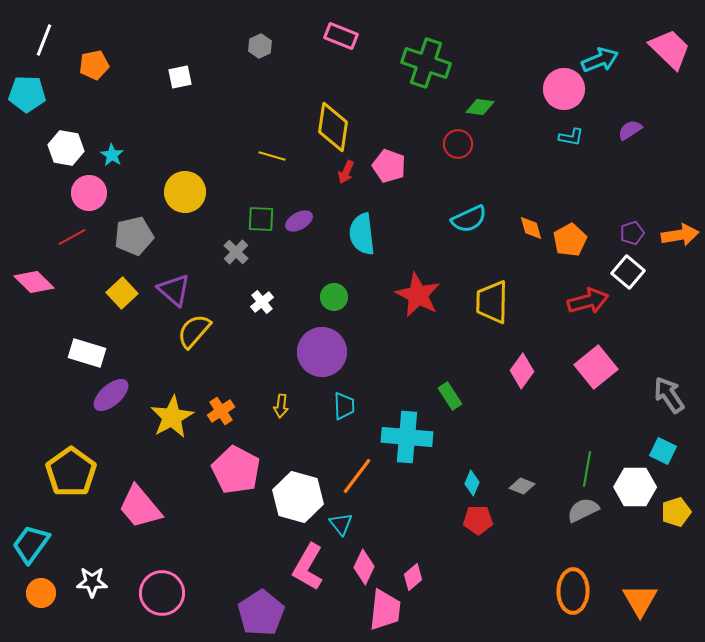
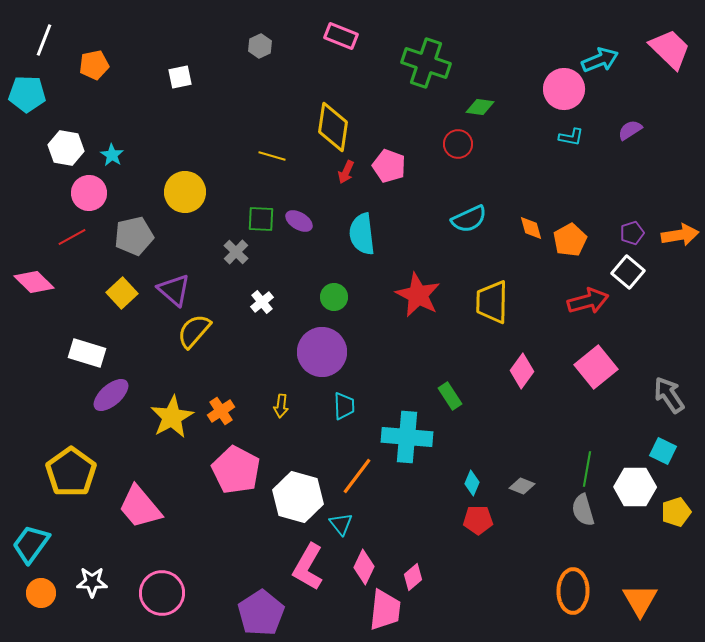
purple ellipse at (299, 221): rotated 60 degrees clockwise
gray semicircle at (583, 510): rotated 80 degrees counterclockwise
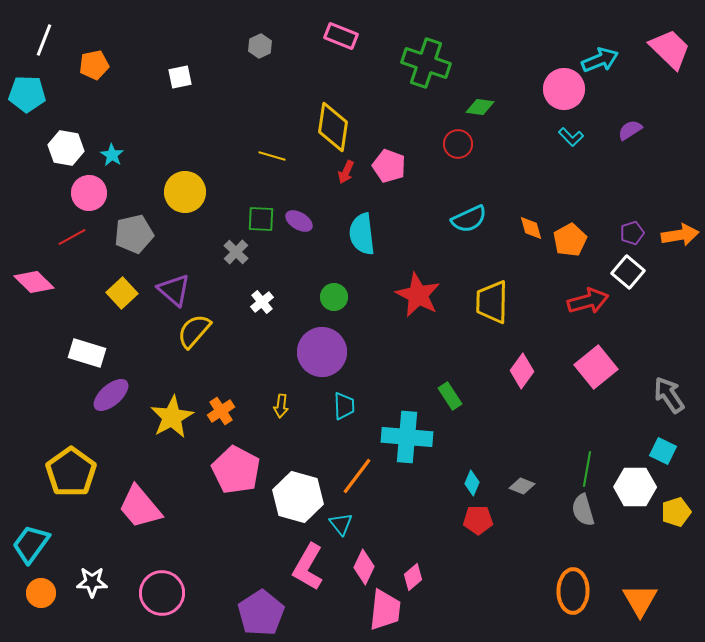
cyan L-shape at (571, 137): rotated 35 degrees clockwise
gray pentagon at (134, 236): moved 2 px up
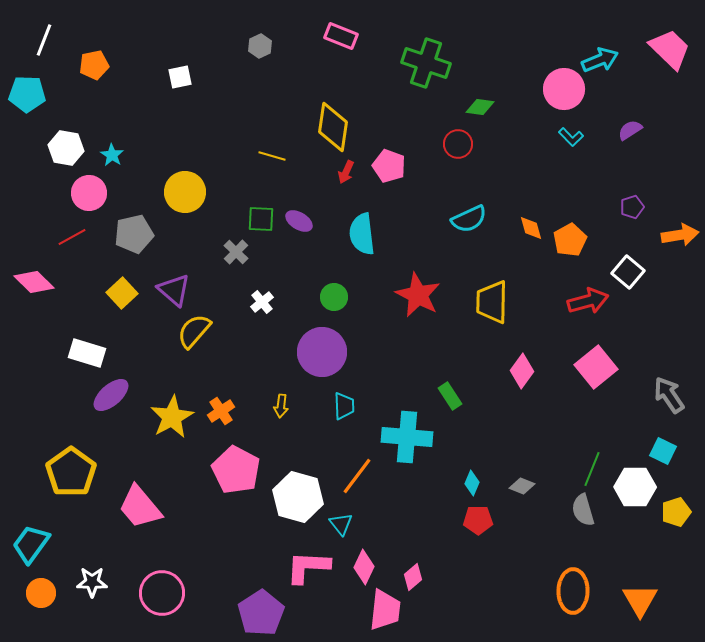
purple pentagon at (632, 233): moved 26 px up
green line at (587, 469): moved 5 px right; rotated 12 degrees clockwise
pink L-shape at (308, 567): rotated 63 degrees clockwise
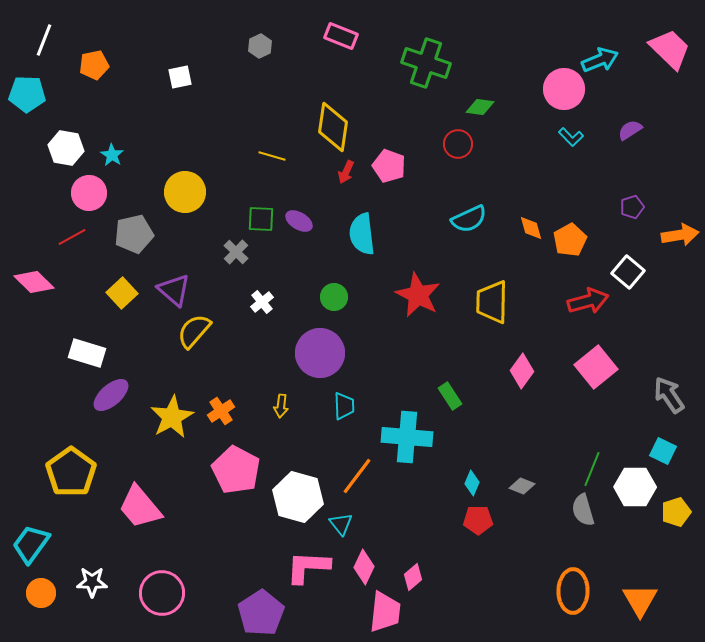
purple circle at (322, 352): moved 2 px left, 1 px down
pink trapezoid at (385, 610): moved 2 px down
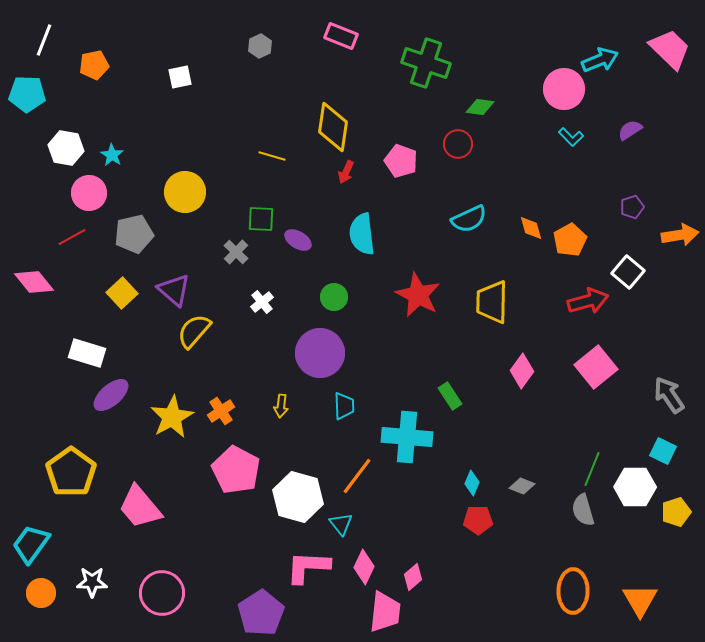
pink pentagon at (389, 166): moved 12 px right, 5 px up
purple ellipse at (299, 221): moved 1 px left, 19 px down
pink diamond at (34, 282): rotated 6 degrees clockwise
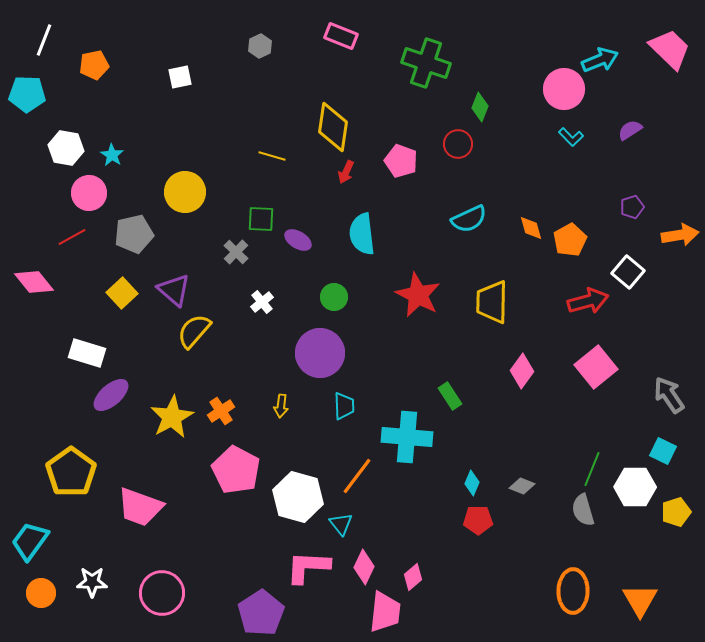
green diamond at (480, 107): rotated 76 degrees counterclockwise
pink trapezoid at (140, 507): rotated 30 degrees counterclockwise
cyan trapezoid at (31, 544): moved 1 px left, 3 px up
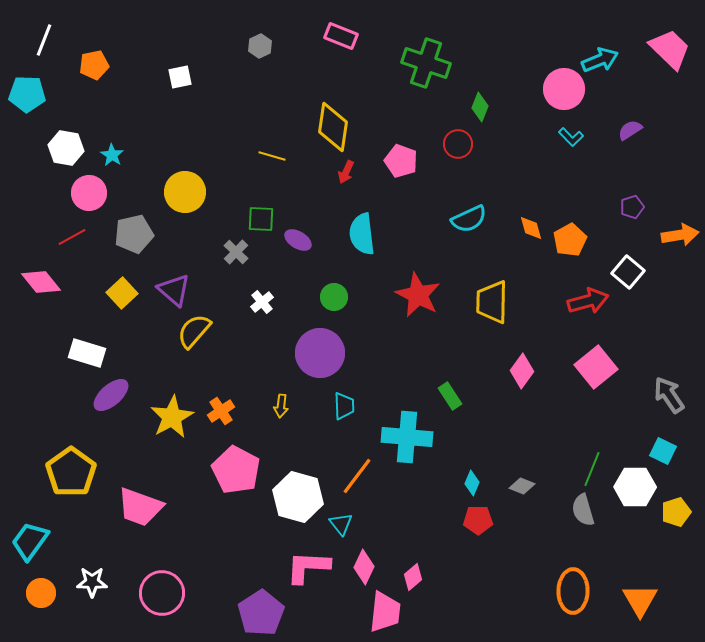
pink diamond at (34, 282): moved 7 px right
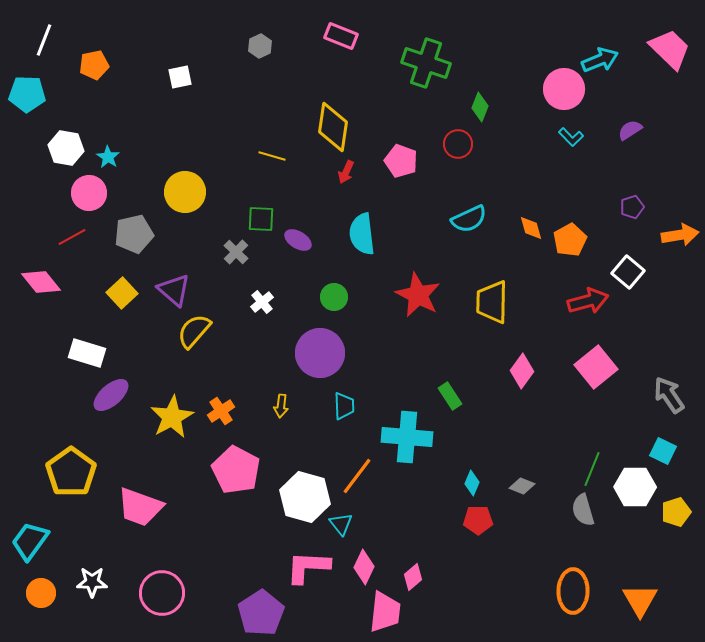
cyan star at (112, 155): moved 4 px left, 2 px down
white hexagon at (298, 497): moved 7 px right
